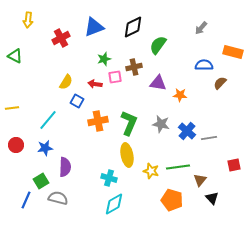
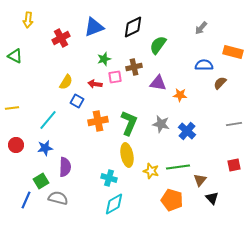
gray line: moved 25 px right, 14 px up
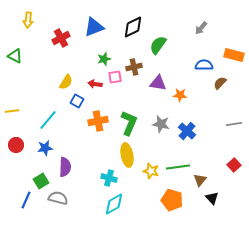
orange rectangle: moved 1 px right, 3 px down
yellow line: moved 3 px down
red square: rotated 32 degrees counterclockwise
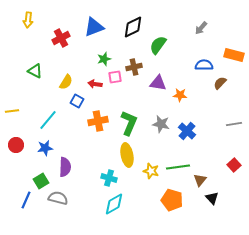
green triangle: moved 20 px right, 15 px down
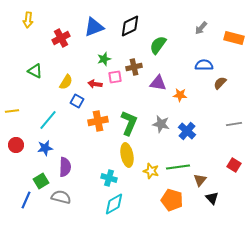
black diamond: moved 3 px left, 1 px up
orange rectangle: moved 17 px up
red square: rotated 16 degrees counterclockwise
gray semicircle: moved 3 px right, 1 px up
